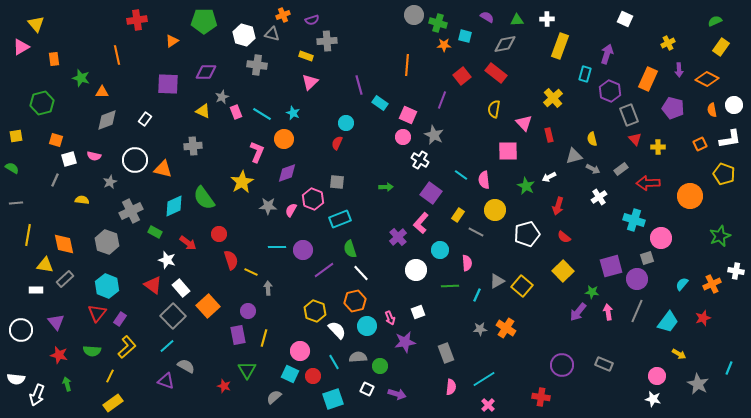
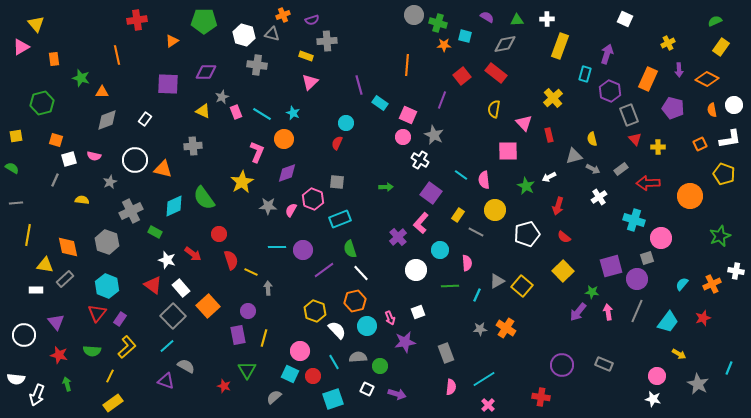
red arrow at (188, 243): moved 5 px right, 11 px down
orange diamond at (64, 244): moved 4 px right, 3 px down
white circle at (21, 330): moved 3 px right, 5 px down
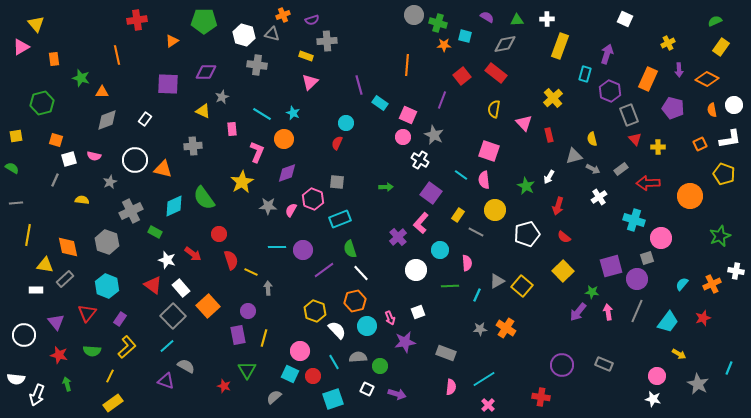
pink rectangle at (236, 112): moved 4 px left, 17 px down; rotated 16 degrees clockwise
pink square at (508, 151): moved 19 px left; rotated 20 degrees clockwise
white arrow at (549, 177): rotated 32 degrees counterclockwise
red triangle at (97, 313): moved 10 px left
gray rectangle at (446, 353): rotated 48 degrees counterclockwise
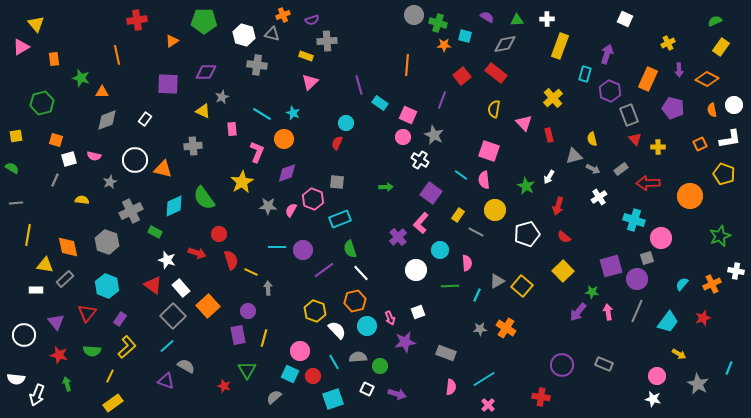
red arrow at (193, 254): moved 4 px right, 1 px up; rotated 18 degrees counterclockwise
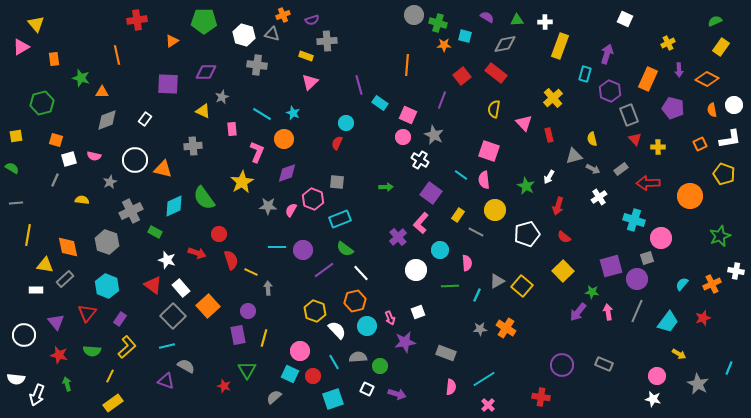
white cross at (547, 19): moved 2 px left, 3 px down
green semicircle at (350, 249): moved 5 px left; rotated 36 degrees counterclockwise
cyan line at (167, 346): rotated 28 degrees clockwise
